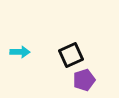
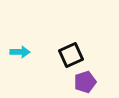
purple pentagon: moved 1 px right, 2 px down
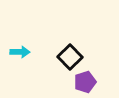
black square: moved 1 px left, 2 px down; rotated 20 degrees counterclockwise
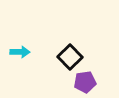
purple pentagon: rotated 10 degrees clockwise
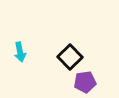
cyan arrow: rotated 78 degrees clockwise
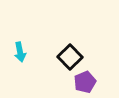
purple pentagon: rotated 15 degrees counterclockwise
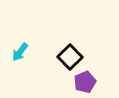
cyan arrow: rotated 48 degrees clockwise
